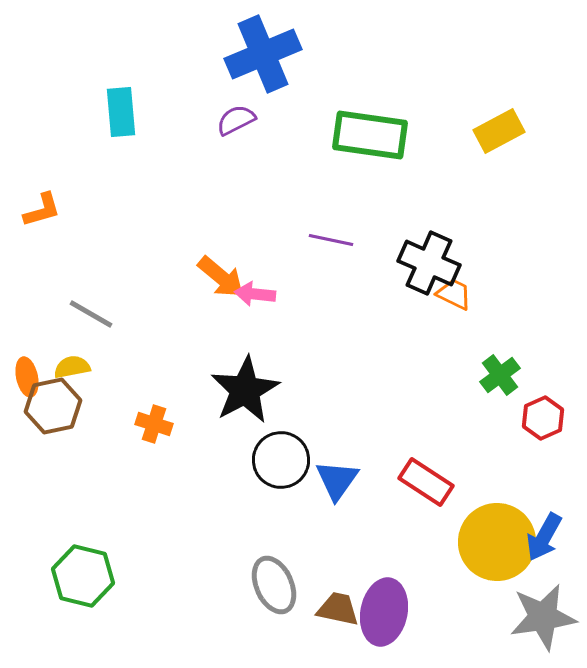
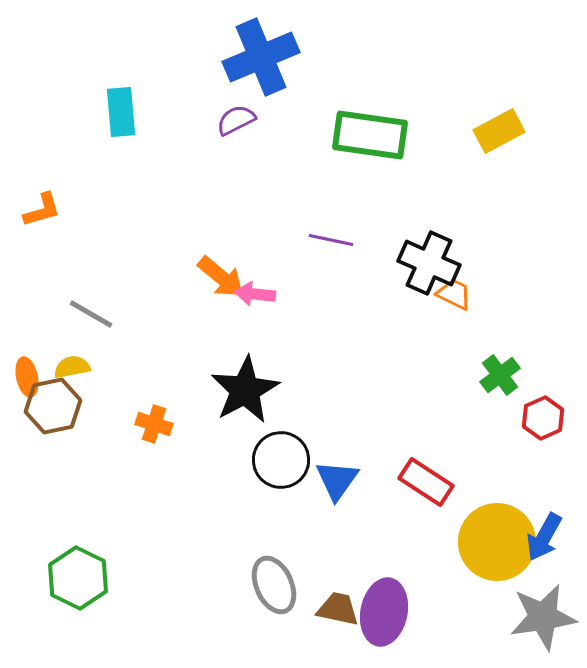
blue cross: moved 2 px left, 3 px down
green hexagon: moved 5 px left, 2 px down; rotated 12 degrees clockwise
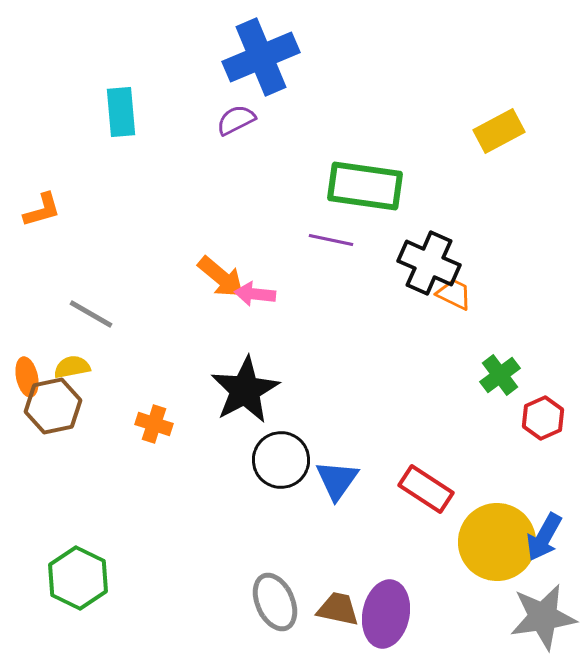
green rectangle: moved 5 px left, 51 px down
red rectangle: moved 7 px down
gray ellipse: moved 1 px right, 17 px down
purple ellipse: moved 2 px right, 2 px down
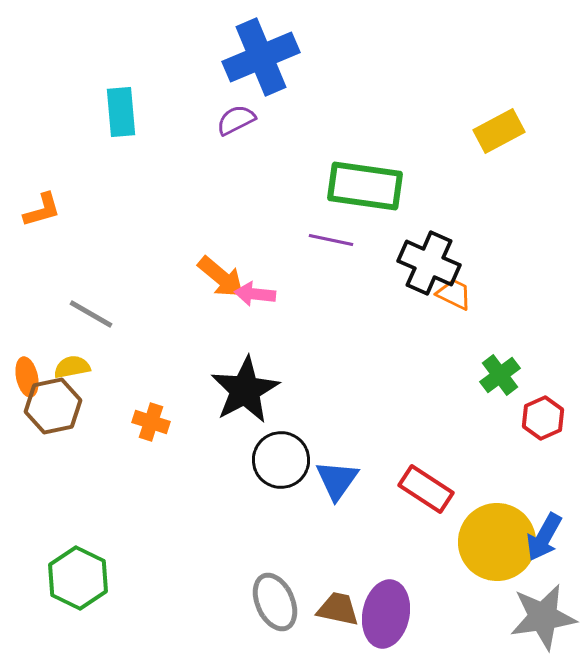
orange cross: moved 3 px left, 2 px up
